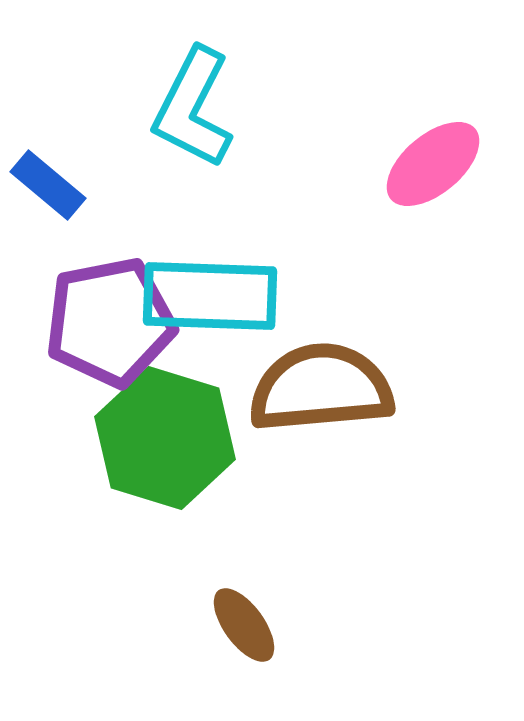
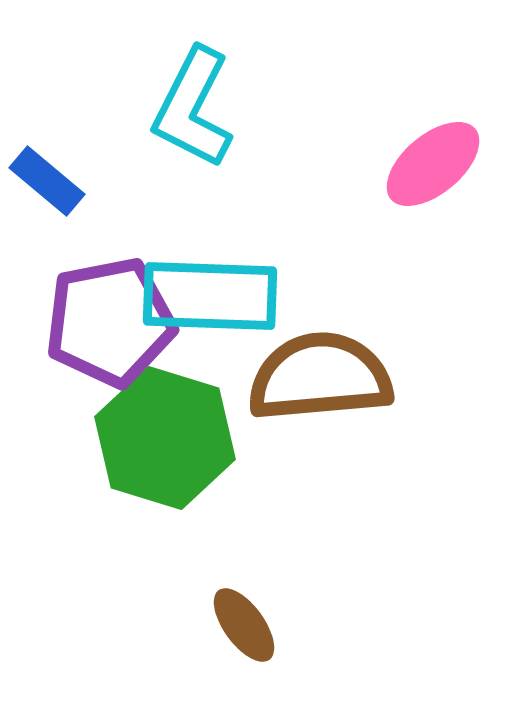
blue rectangle: moved 1 px left, 4 px up
brown semicircle: moved 1 px left, 11 px up
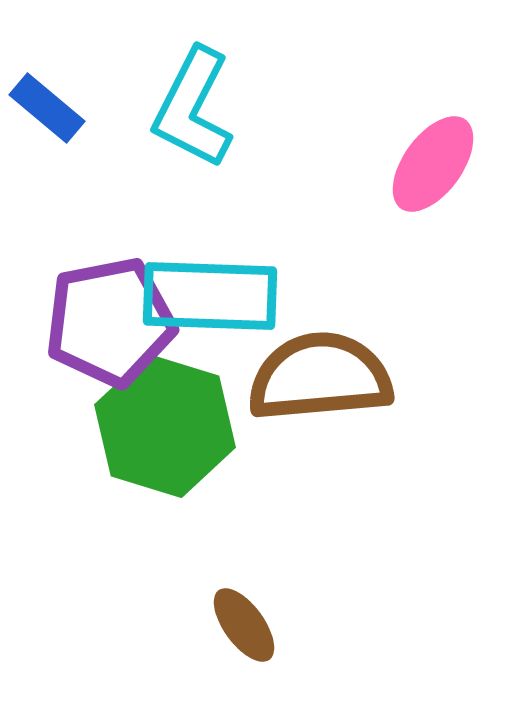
pink ellipse: rotated 14 degrees counterclockwise
blue rectangle: moved 73 px up
green hexagon: moved 12 px up
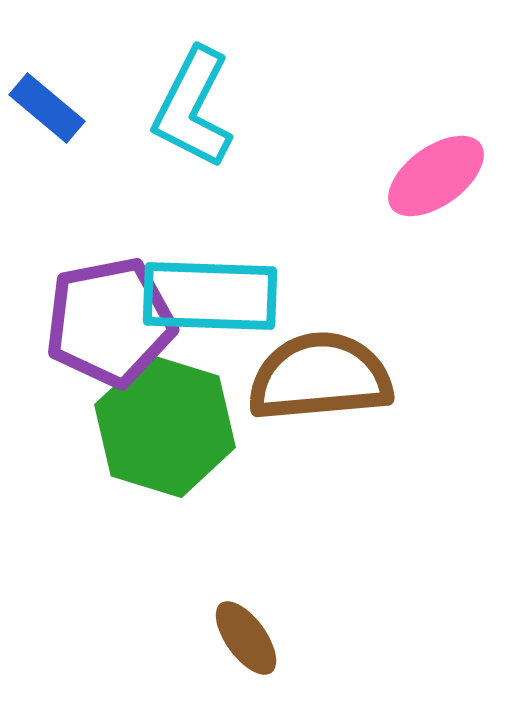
pink ellipse: moved 3 px right, 12 px down; rotated 18 degrees clockwise
brown ellipse: moved 2 px right, 13 px down
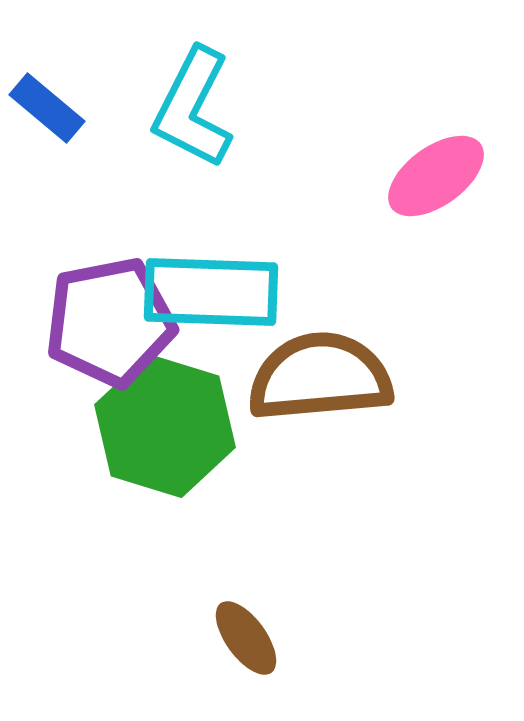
cyan rectangle: moved 1 px right, 4 px up
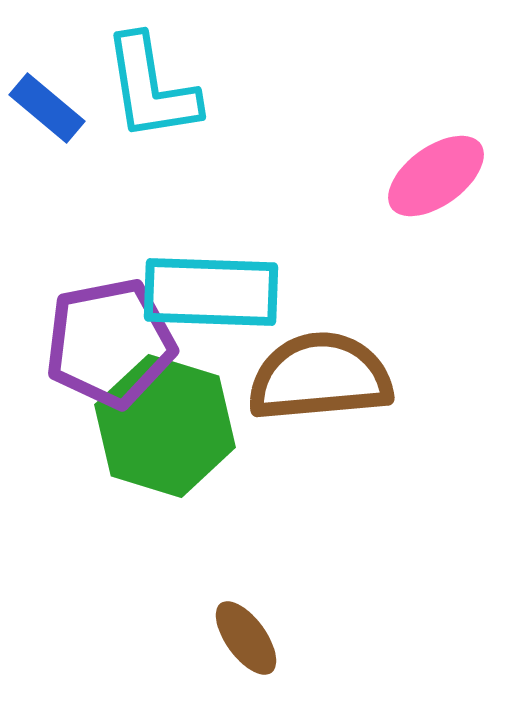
cyan L-shape: moved 42 px left, 20 px up; rotated 36 degrees counterclockwise
purple pentagon: moved 21 px down
